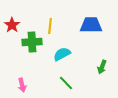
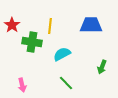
green cross: rotated 12 degrees clockwise
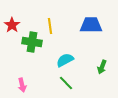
yellow line: rotated 14 degrees counterclockwise
cyan semicircle: moved 3 px right, 6 px down
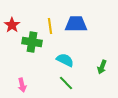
blue trapezoid: moved 15 px left, 1 px up
cyan semicircle: rotated 54 degrees clockwise
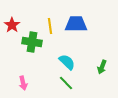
cyan semicircle: moved 2 px right, 2 px down; rotated 18 degrees clockwise
pink arrow: moved 1 px right, 2 px up
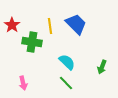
blue trapezoid: rotated 45 degrees clockwise
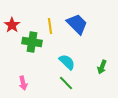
blue trapezoid: moved 1 px right
